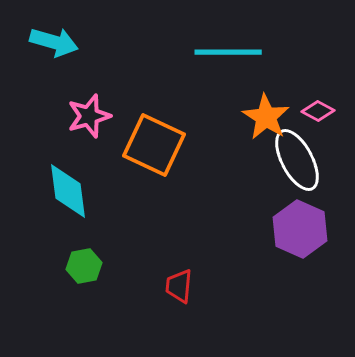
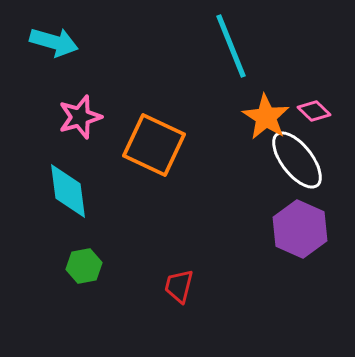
cyan line: moved 3 px right, 6 px up; rotated 68 degrees clockwise
pink diamond: moved 4 px left; rotated 16 degrees clockwise
pink star: moved 9 px left, 1 px down
white ellipse: rotated 10 degrees counterclockwise
red trapezoid: rotated 9 degrees clockwise
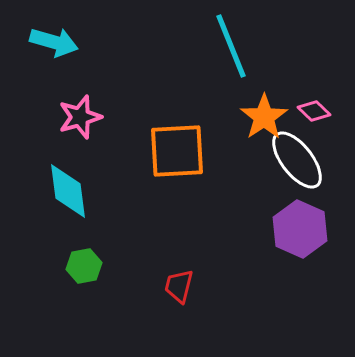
orange star: moved 2 px left; rotated 6 degrees clockwise
orange square: moved 23 px right, 6 px down; rotated 28 degrees counterclockwise
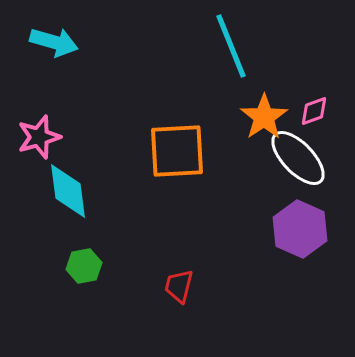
pink diamond: rotated 64 degrees counterclockwise
pink star: moved 41 px left, 20 px down
white ellipse: moved 1 px right, 2 px up; rotated 6 degrees counterclockwise
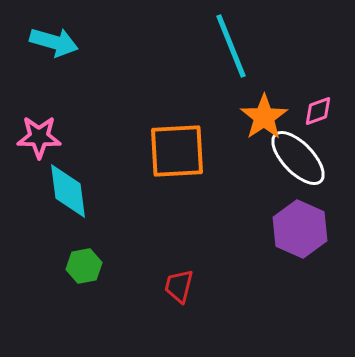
pink diamond: moved 4 px right
pink star: rotated 18 degrees clockwise
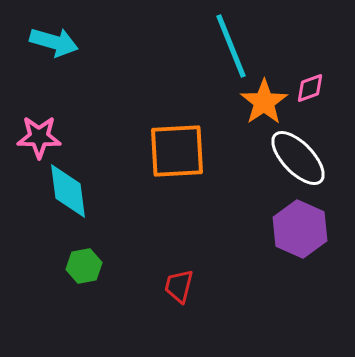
pink diamond: moved 8 px left, 23 px up
orange star: moved 15 px up
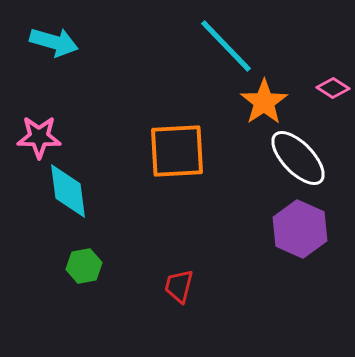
cyan line: moved 5 px left; rotated 22 degrees counterclockwise
pink diamond: moved 23 px right; rotated 52 degrees clockwise
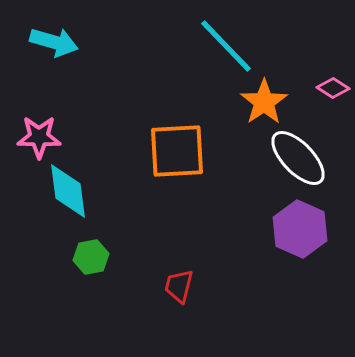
green hexagon: moved 7 px right, 9 px up
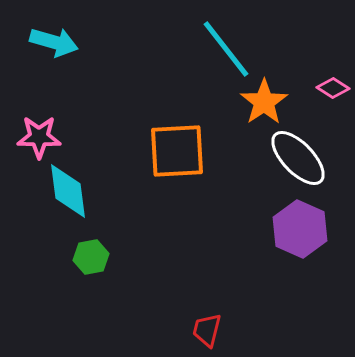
cyan line: moved 3 px down; rotated 6 degrees clockwise
red trapezoid: moved 28 px right, 44 px down
